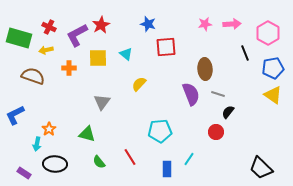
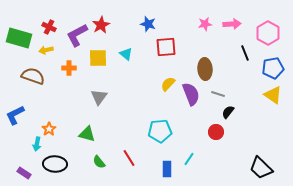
yellow semicircle: moved 29 px right
gray triangle: moved 3 px left, 5 px up
red line: moved 1 px left, 1 px down
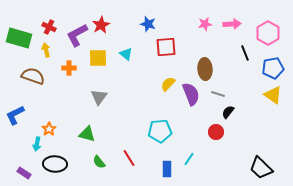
yellow arrow: rotated 88 degrees clockwise
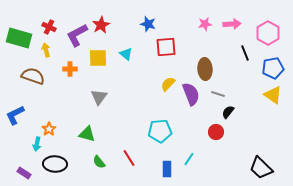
orange cross: moved 1 px right, 1 px down
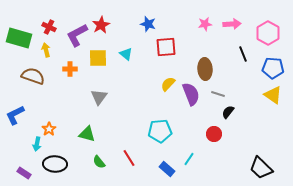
black line: moved 2 px left, 1 px down
blue pentagon: rotated 15 degrees clockwise
red circle: moved 2 px left, 2 px down
blue rectangle: rotated 49 degrees counterclockwise
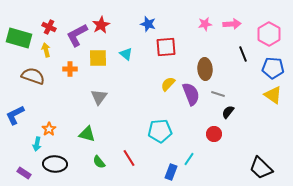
pink hexagon: moved 1 px right, 1 px down
blue rectangle: moved 4 px right, 3 px down; rotated 70 degrees clockwise
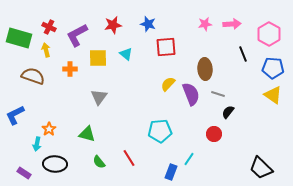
red star: moved 12 px right; rotated 18 degrees clockwise
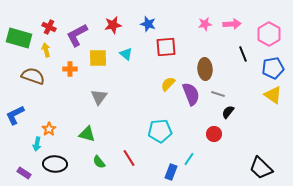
blue pentagon: rotated 15 degrees counterclockwise
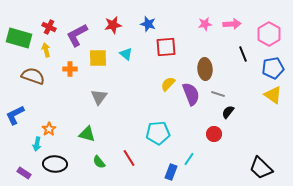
cyan pentagon: moved 2 px left, 2 px down
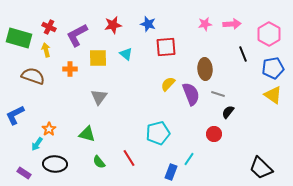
cyan pentagon: rotated 10 degrees counterclockwise
cyan arrow: rotated 24 degrees clockwise
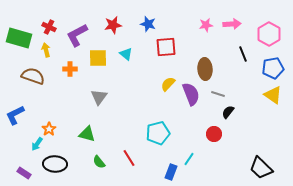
pink star: moved 1 px right, 1 px down
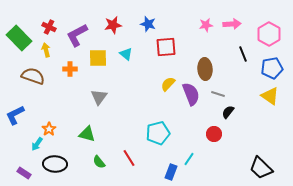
green rectangle: rotated 30 degrees clockwise
blue pentagon: moved 1 px left
yellow triangle: moved 3 px left, 1 px down
